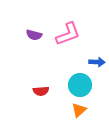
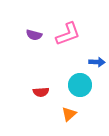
red semicircle: moved 1 px down
orange triangle: moved 10 px left, 4 px down
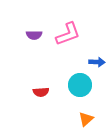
purple semicircle: rotated 14 degrees counterclockwise
orange triangle: moved 17 px right, 5 px down
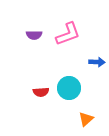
cyan circle: moved 11 px left, 3 px down
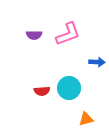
red semicircle: moved 1 px right, 1 px up
orange triangle: rotated 28 degrees clockwise
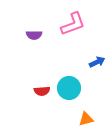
pink L-shape: moved 5 px right, 10 px up
blue arrow: rotated 28 degrees counterclockwise
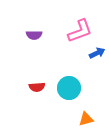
pink L-shape: moved 7 px right, 7 px down
blue arrow: moved 9 px up
red semicircle: moved 5 px left, 4 px up
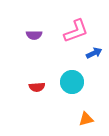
pink L-shape: moved 4 px left
blue arrow: moved 3 px left
cyan circle: moved 3 px right, 6 px up
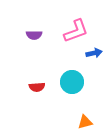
blue arrow: rotated 14 degrees clockwise
orange triangle: moved 1 px left, 3 px down
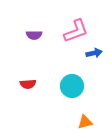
cyan circle: moved 4 px down
red semicircle: moved 9 px left, 3 px up
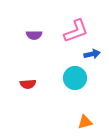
blue arrow: moved 2 px left, 1 px down
cyan circle: moved 3 px right, 8 px up
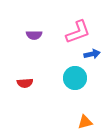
pink L-shape: moved 2 px right, 1 px down
red semicircle: moved 3 px left, 1 px up
